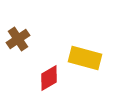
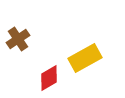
yellow rectangle: rotated 44 degrees counterclockwise
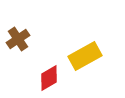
yellow rectangle: moved 2 px up
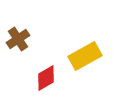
red diamond: moved 3 px left
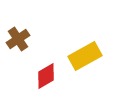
red diamond: moved 2 px up
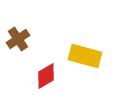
yellow rectangle: rotated 44 degrees clockwise
